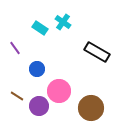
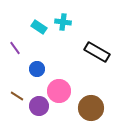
cyan cross: rotated 28 degrees counterclockwise
cyan rectangle: moved 1 px left, 1 px up
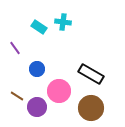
black rectangle: moved 6 px left, 22 px down
purple circle: moved 2 px left, 1 px down
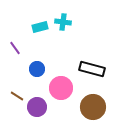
cyan rectangle: moved 1 px right; rotated 49 degrees counterclockwise
black rectangle: moved 1 px right, 5 px up; rotated 15 degrees counterclockwise
pink circle: moved 2 px right, 3 px up
brown circle: moved 2 px right, 1 px up
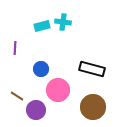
cyan rectangle: moved 2 px right, 1 px up
purple line: rotated 40 degrees clockwise
blue circle: moved 4 px right
pink circle: moved 3 px left, 2 px down
purple circle: moved 1 px left, 3 px down
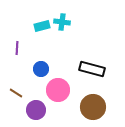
cyan cross: moved 1 px left
purple line: moved 2 px right
brown line: moved 1 px left, 3 px up
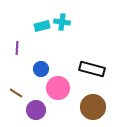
pink circle: moved 2 px up
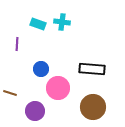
cyan rectangle: moved 4 px left, 2 px up; rotated 35 degrees clockwise
purple line: moved 4 px up
black rectangle: rotated 10 degrees counterclockwise
brown line: moved 6 px left; rotated 16 degrees counterclockwise
purple circle: moved 1 px left, 1 px down
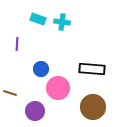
cyan rectangle: moved 5 px up
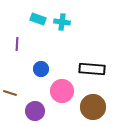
pink circle: moved 4 px right, 3 px down
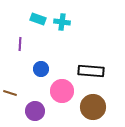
purple line: moved 3 px right
black rectangle: moved 1 px left, 2 px down
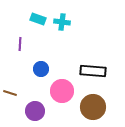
black rectangle: moved 2 px right
